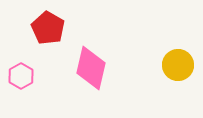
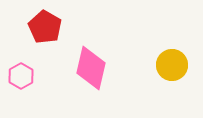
red pentagon: moved 3 px left, 1 px up
yellow circle: moved 6 px left
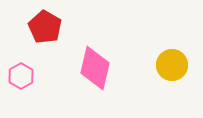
pink diamond: moved 4 px right
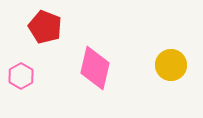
red pentagon: rotated 8 degrees counterclockwise
yellow circle: moved 1 px left
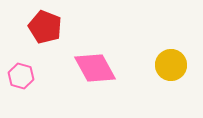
pink diamond: rotated 42 degrees counterclockwise
pink hexagon: rotated 15 degrees counterclockwise
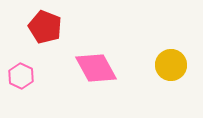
pink diamond: moved 1 px right
pink hexagon: rotated 10 degrees clockwise
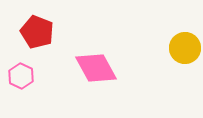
red pentagon: moved 8 px left, 5 px down
yellow circle: moved 14 px right, 17 px up
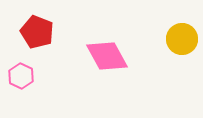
yellow circle: moved 3 px left, 9 px up
pink diamond: moved 11 px right, 12 px up
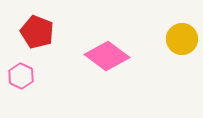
pink diamond: rotated 24 degrees counterclockwise
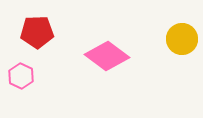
red pentagon: rotated 24 degrees counterclockwise
